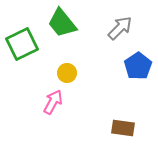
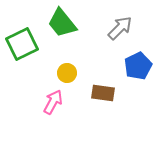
blue pentagon: rotated 8 degrees clockwise
brown rectangle: moved 20 px left, 35 px up
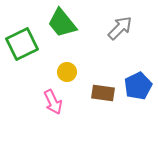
blue pentagon: moved 20 px down
yellow circle: moved 1 px up
pink arrow: rotated 125 degrees clockwise
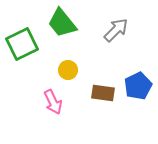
gray arrow: moved 4 px left, 2 px down
yellow circle: moved 1 px right, 2 px up
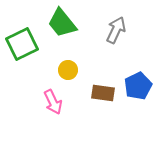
gray arrow: rotated 20 degrees counterclockwise
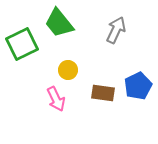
green trapezoid: moved 3 px left
pink arrow: moved 3 px right, 3 px up
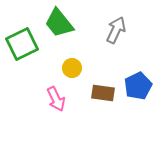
yellow circle: moved 4 px right, 2 px up
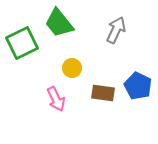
green square: moved 1 px up
blue pentagon: rotated 20 degrees counterclockwise
